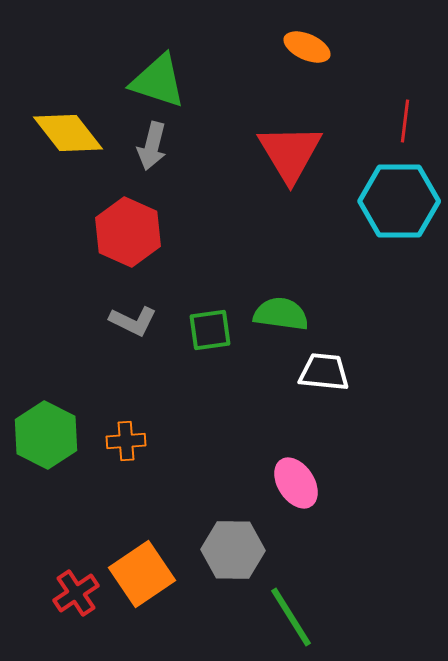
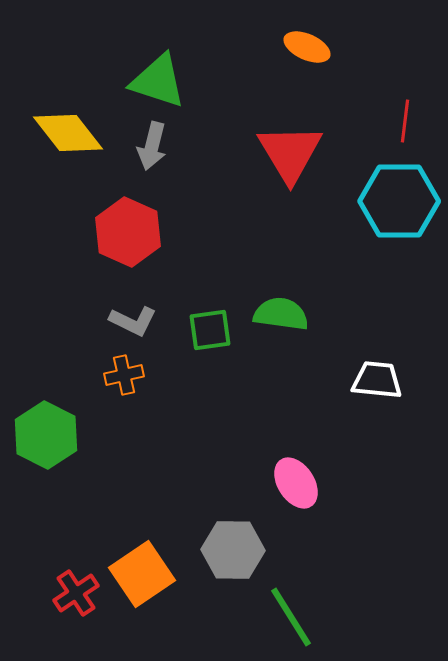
white trapezoid: moved 53 px right, 8 px down
orange cross: moved 2 px left, 66 px up; rotated 9 degrees counterclockwise
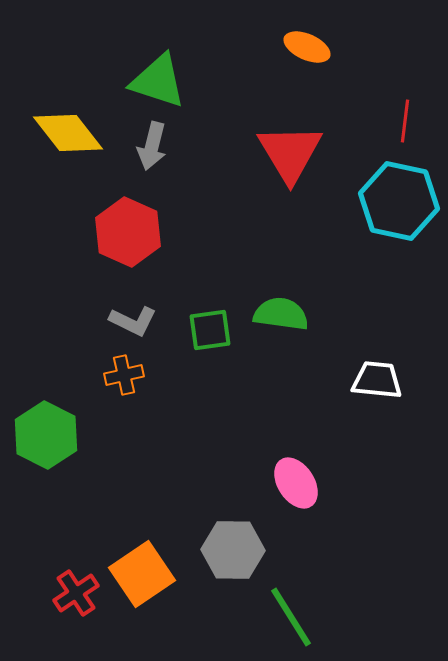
cyan hexagon: rotated 12 degrees clockwise
